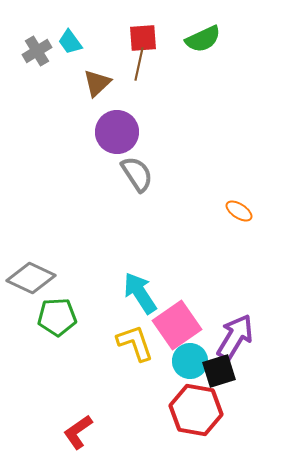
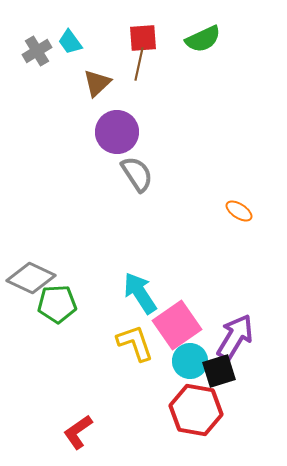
green pentagon: moved 13 px up
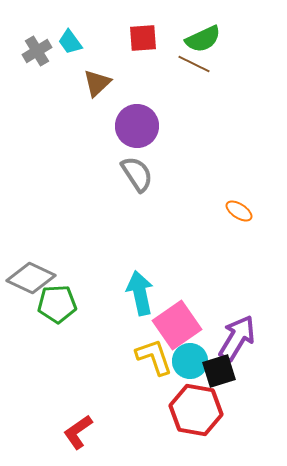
brown line: moved 55 px right; rotated 76 degrees counterclockwise
purple circle: moved 20 px right, 6 px up
cyan arrow: rotated 21 degrees clockwise
purple arrow: moved 2 px right, 1 px down
yellow L-shape: moved 19 px right, 14 px down
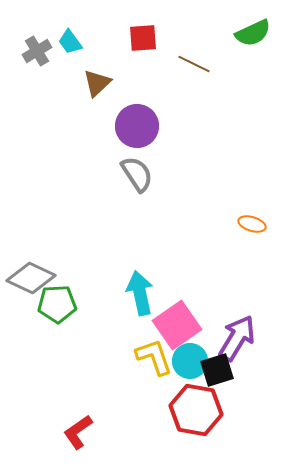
green semicircle: moved 50 px right, 6 px up
orange ellipse: moved 13 px right, 13 px down; rotated 16 degrees counterclockwise
black square: moved 2 px left, 1 px up
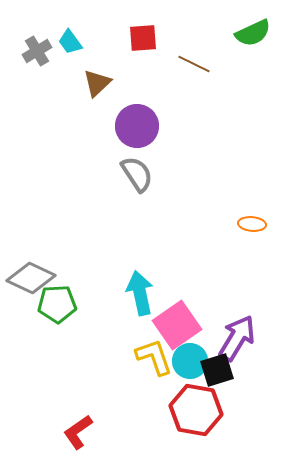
orange ellipse: rotated 12 degrees counterclockwise
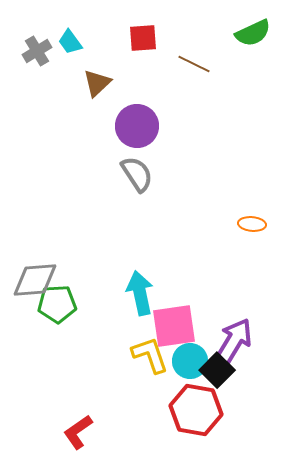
gray diamond: moved 4 px right, 2 px down; rotated 30 degrees counterclockwise
pink square: moved 3 px left, 1 px down; rotated 27 degrees clockwise
purple arrow: moved 3 px left, 3 px down
yellow L-shape: moved 4 px left, 2 px up
black square: rotated 28 degrees counterclockwise
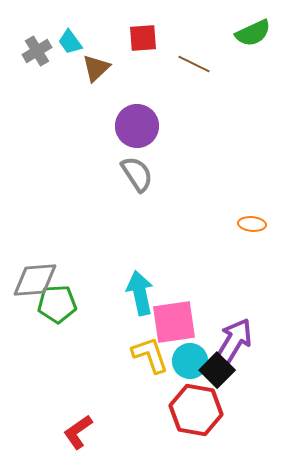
brown triangle: moved 1 px left, 15 px up
pink square: moved 4 px up
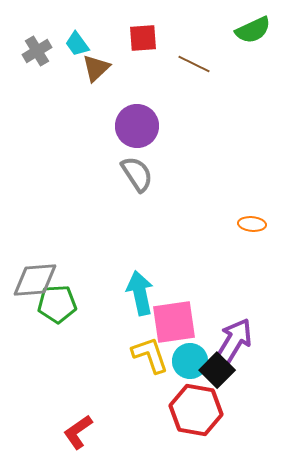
green semicircle: moved 3 px up
cyan trapezoid: moved 7 px right, 2 px down
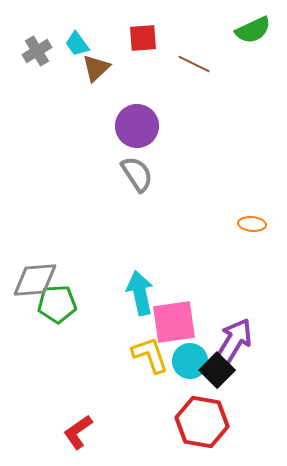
red hexagon: moved 6 px right, 12 px down
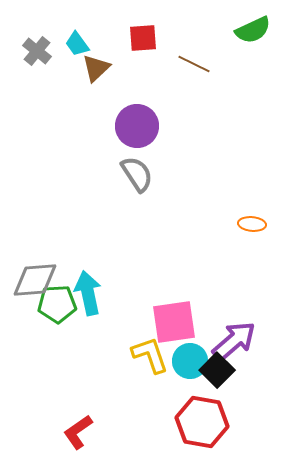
gray cross: rotated 20 degrees counterclockwise
cyan arrow: moved 52 px left
purple arrow: rotated 18 degrees clockwise
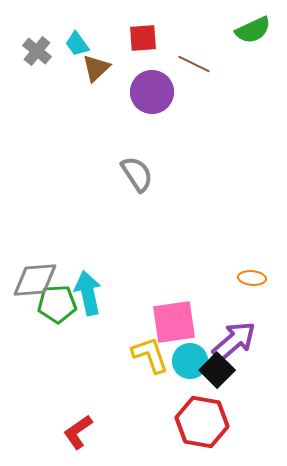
purple circle: moved 15 px right, 34 px up
orange ellipse: moved 54 px down
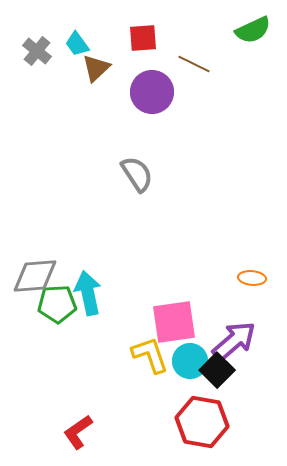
gray diamond: moved 4 px up
